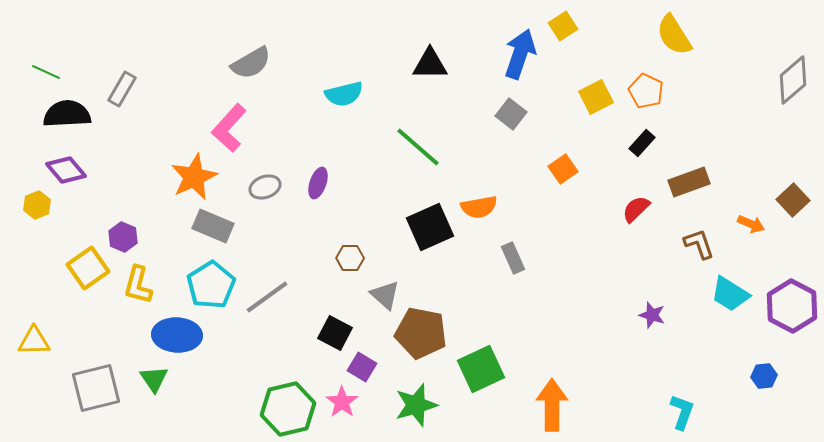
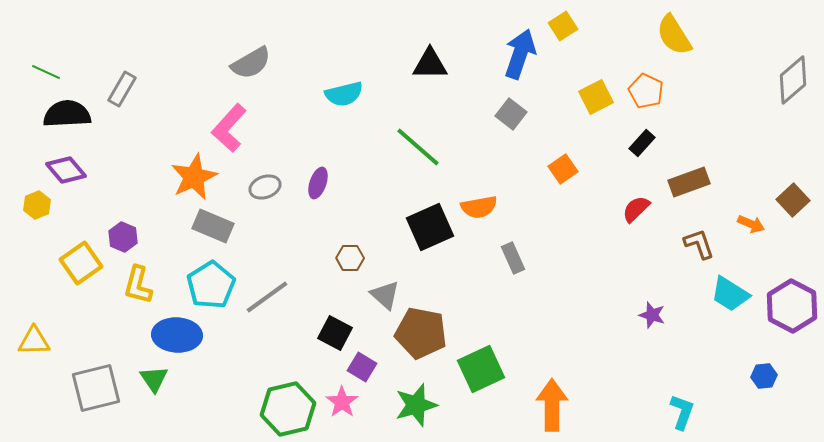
yellow square at (88, 268): moved 7 px left, 5 px up
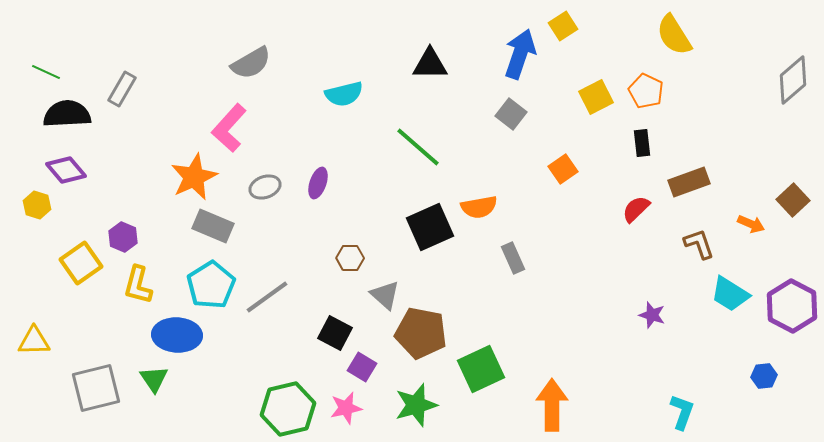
black rectangle at (642, 143): rotated 48 degrees counterclockwise
yellow hexagon at (37, 205): rotated 20 degrees counterclockwise
pink star at (342, 402): moved 4 px right, 6 px down; rotated 24 degrees clockwise
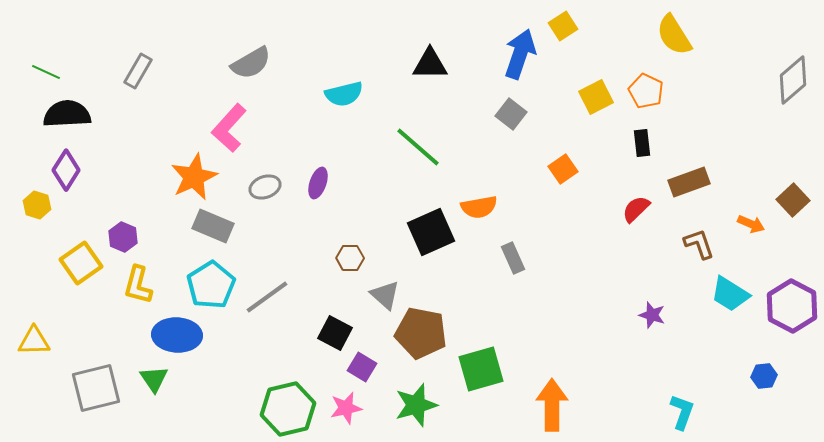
gray rectangle at (122, 89): moved 16 px right, 18 px up
purple diamond at (66, 170): rotated 72 degrees clockwise
black square at (430, 227): moved 1 px right, 5 px down
green square at (481, 369): rotated 9 degrees clockwise
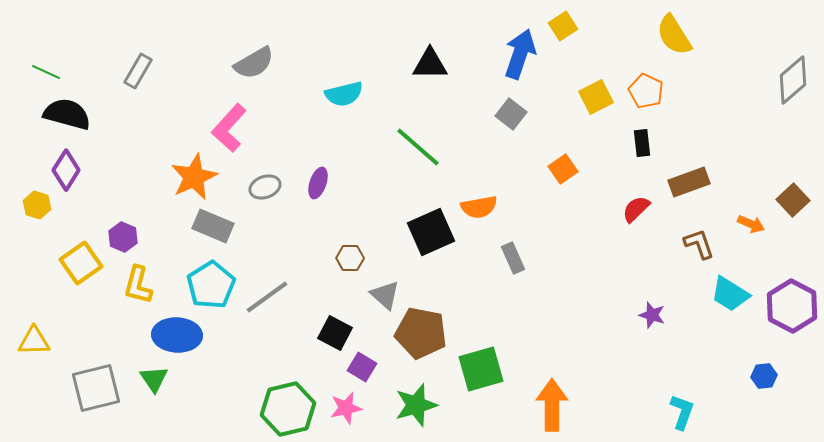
gray semicircle at (251, 63): moved 3 px right
black semicircle at (67, 114): rotated 18 degrees clockwise
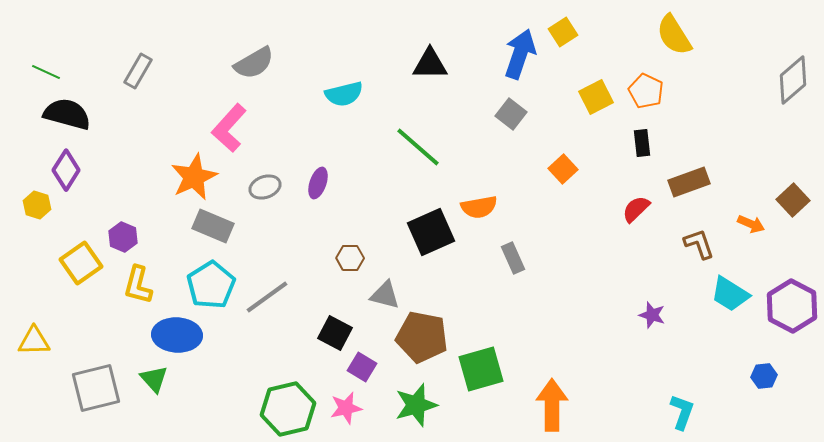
yellow square at (563, 26): moved 6 px down
orange square at (563, 169): rotated 8 degrees counterclockwise
gray triangle at (385, 295): rotated 28 degrees counterclockwise
brown pentagon at (421, 333): moved 1 px right, 4 px down
green triangle at (154, 379): rotated 8 degrees counterclockwise
